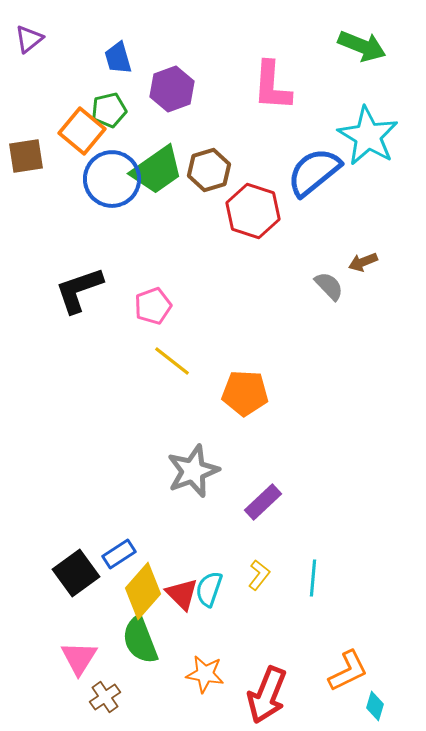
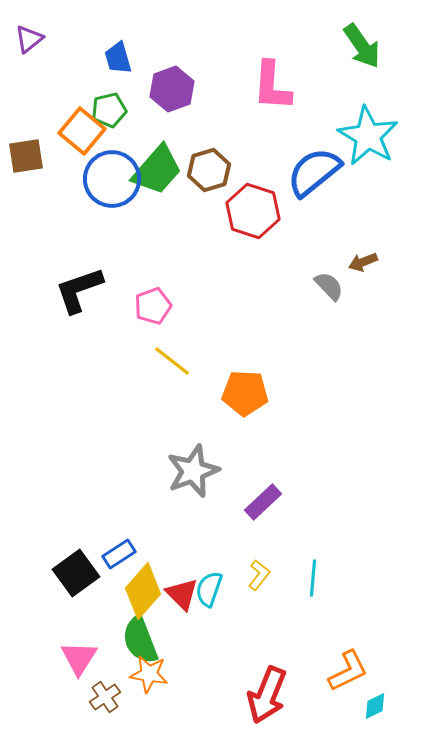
green arrow: rotated 33 degrees clockwise
green trapezoid: rotated 14 degrees counterclockwise
orange star: moved 56 px left
cyan diamond: rotated 48 degrees clockwise
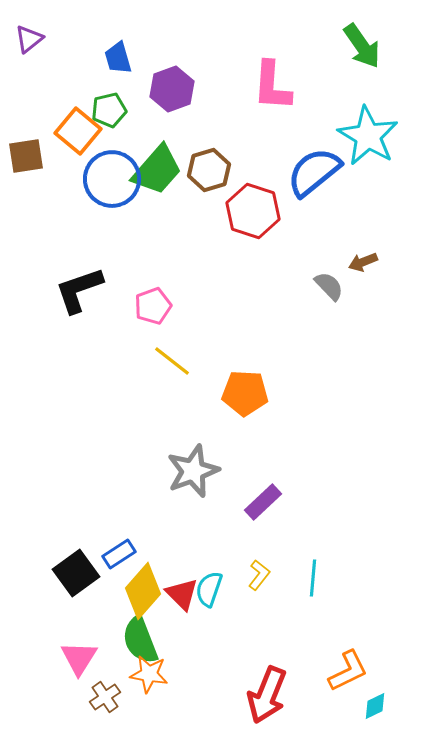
orange square: moved 4 px left
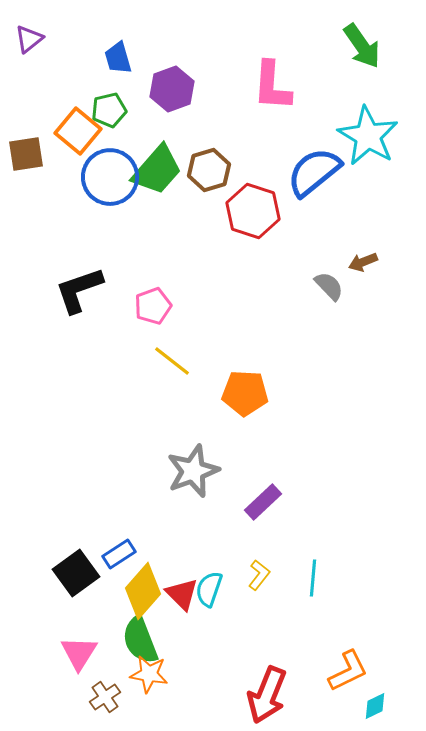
brown square: moved 2 px up
blue circle: moved 2 px left, 2 px up
pink triangle: moved 5 px up
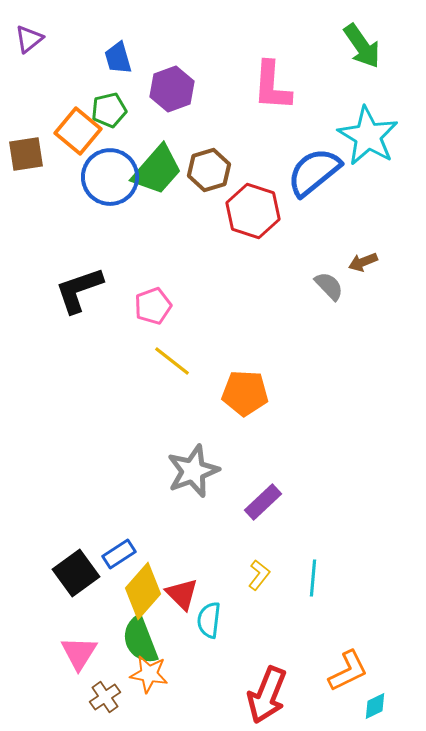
cyan semicircle: moved 31 px down; rotated 12 degrees counterclockwise
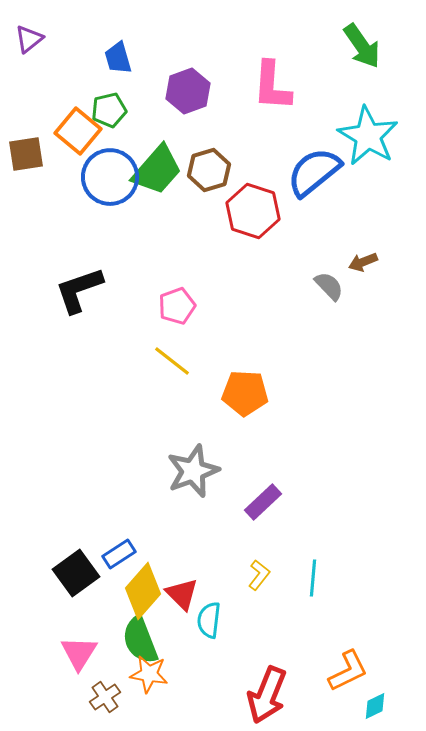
purple hexagon: moved 16 px right, 2 px down
pink pentagon: moved 24 px right
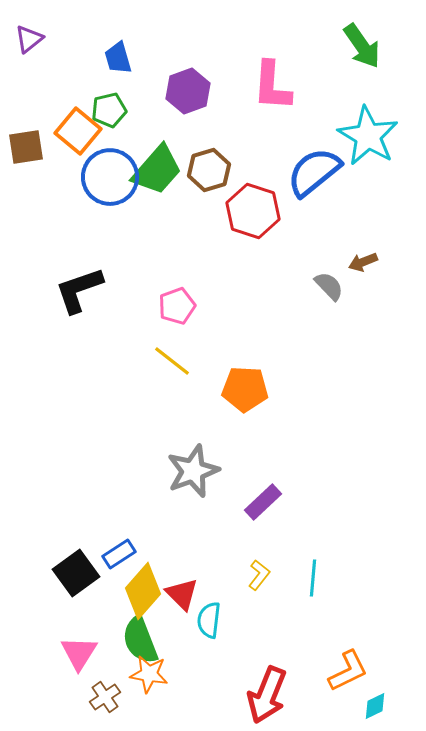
brown square: moved 7 px up
orange pentagon: moved 4 px up
